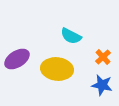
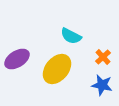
yellow ellipse: rotated 56 degrees counterclockwise
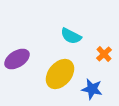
orange cross: moved 1 px right, 3 px up
yellow ellipse: moved 3 px right, 5 px down
blue star: moved 10 px left, 4 px down
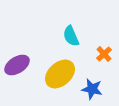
cyan semicircle: rotated 40 degrees clockwise
purple ellipse: moved 6 px down
yellow ellipse: rotated 8 degrees clockwise
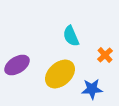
orange cross: moved 1 px right, 1 px down
blue star: rotated 15 degrees counterclockwise
